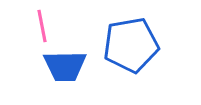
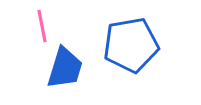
blue trapezoid: moved 2 px down; rotated 72 degrees counterclockwise
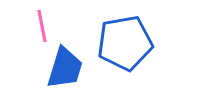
blue pentagon: moved 6 px left, 2 px up
